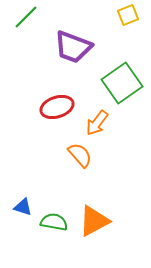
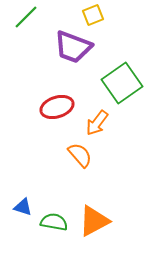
yellow square: moved 35 px left
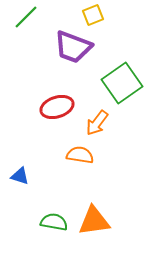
orange semicircle: rotated 40 degrees counterclockwise
blue triangle: moved 3 px left, 31 px up
orange triangle: rotated 20 degrees clockwise
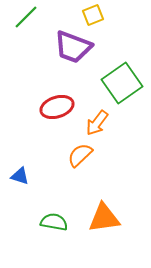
orange semicircle: rotated 52 degrees counterclockwise
orange triangle: moved 10 px right, 3 px up
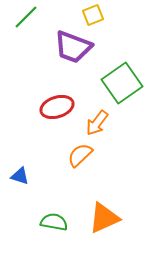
orange triangle: rotated 16 degrees counterclockwise
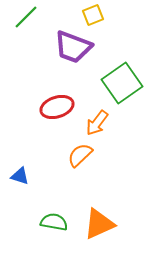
orange triangle: moved 5 px left, 6 px down
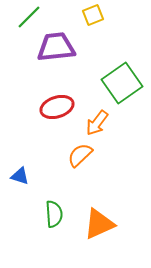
green line: moved 3 px right
purple trapezoid: moved 17 px left; rotated 153 degrees clockwise
green semicircle: moved 8 px up; rotated 76 degrees clockwise
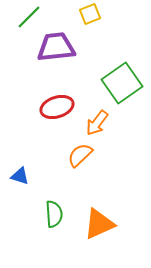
yellow square: moved 3 px left, 1 px up
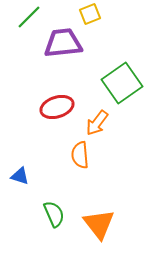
purple trapezoid: moved 7 px right, 4 px up
orange semicircle: rotated 52 degrees counterclockwise
green semicircle: rotated 20 degrees counterclockwise
orange triangle: rotated 44 degrees counterclockwise
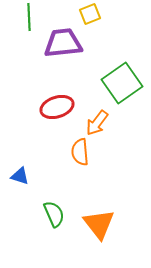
green line: rotated 48 degrees counterclockwise
orange semicircle: moved 3 px up
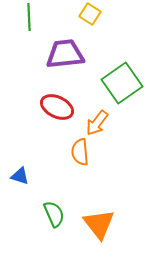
yellow square: rotated 35 degrees counterclockwise
purple trapezoid: moved 2 px right, 11 px down
red ellipse: rotated 44 degrees clockwise
